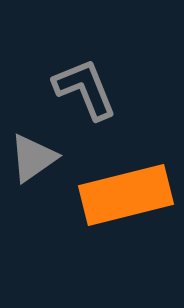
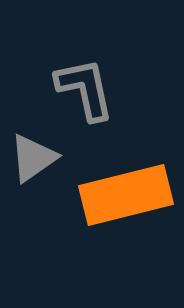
gray L-shape: rotated 10 degrees clockwise
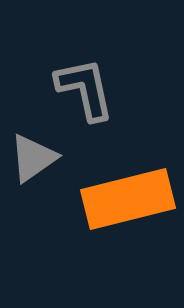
orange rectangle: moved 2 px right, 4 px down
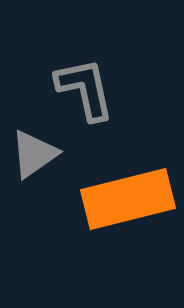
gray triangle: moved 1 px right, 4 px up
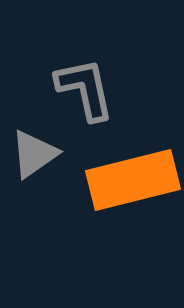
orange rectangle: moved 5 px right, 19 px up
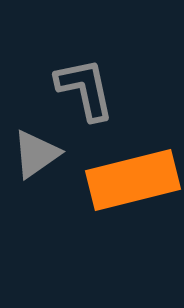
gray triangle: moved 2 px right
